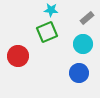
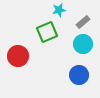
cyan star: moved 8 px right; rotated 16 degrees counterclockwise
gray rectangle: moved 4 px left, 4 px down
blue circle: moved 2 px down
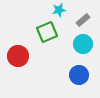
gray rectangle: moved 2 px up
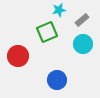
gray rectangle: moved 1 px left
blue circle: moved 22 px left, 5 px down
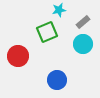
gray rectangle: moved 1 px right, 2 px down
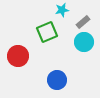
cyan star: moved 3 px right
cyan circle: moved 1 px right, 2 px up
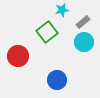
green square: rotated 15 degrees counterclockwise
